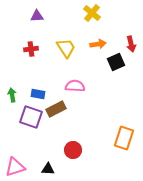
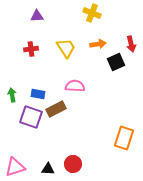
yellow cross: rotated 18 degrees counterclockwise
red circle: moved 14 px down
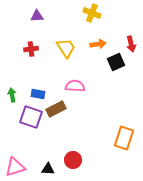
red circle: moved 4 px up
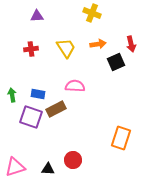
orange rectangle: moved 3 px left
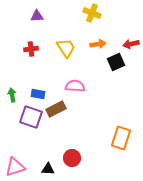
red arrow: rotated 91 degrees clockwise
red circle: moved 1 px left, 2 px up
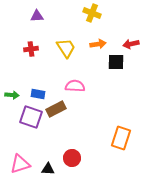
black square: rotated 24 degrees clockwise
green arrow: rotated 104 degrees clockwise
pink triangle: moved 5 px right, 3 px up
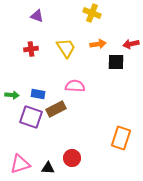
purple triangle: rotated 24 degrees clockwise
black triangle: moved 1 px up
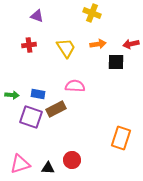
red cross: moved 2 px left, 4 px up
red circle: moved 2 px down
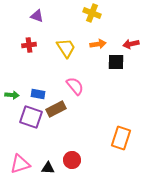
pink semicircle: rotated 48 degrees clockwise
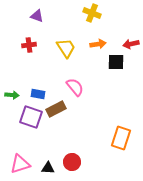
pink semicircle: moved 1 px down
red circle: moved 2 px down
